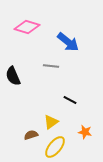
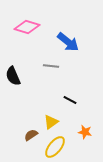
brown semicircle: rotated 16 degrees counterclockwise
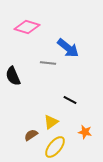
blue arrow: moved 6 px down
gray line: moved 3 px left, 3 px up
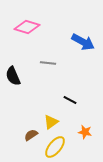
blue arrow: moved 15 px right, 6 px up; rotated 10 degrees counterclockwise
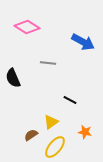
pink diamond: rotated 15 degrees clockwise
black semicircle: moved 2 px down
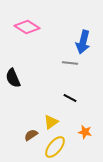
blue arrow: rotated 75 degrees clockwise
gray line: moved 22 px right
black line: moved 2 px up
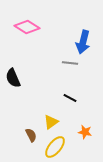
brown semicircle: rotated 96 degrees clockwise
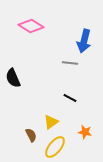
pink diamond: moved 4 px right, 1 px up
blue arrow: moved 1 px right, 1 px up
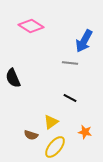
blue arrow: rotated 15 degrees clockwise
brown semicircle: rotated 136 degrees clockwise
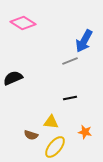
pink diamond: moved 8 px left, 3 px up
gray line: moved 2 px up; rotated 28 degrees counterclockwise
black semicircle: rotated 90 degrees clockwise
black line: rotated 40 degrees counterclockwise
yellow triangle: rotated 42 degrees clockwise
